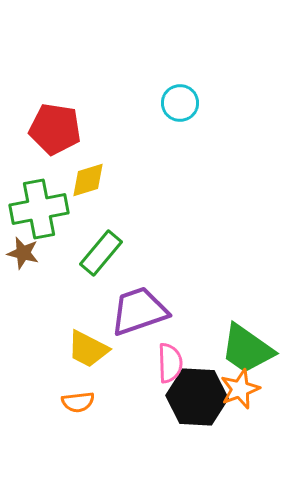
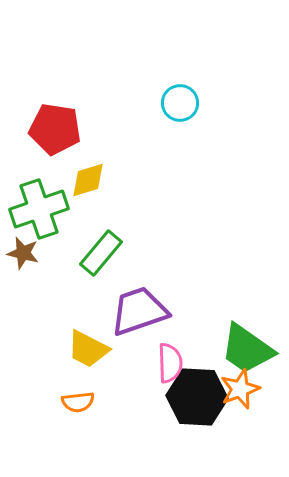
green cross: rotated 8 degrees counterclockwise
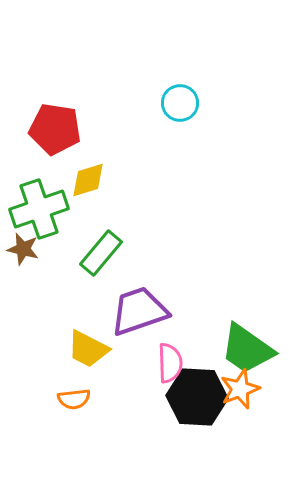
brown star: moved 4 px up
orange semicircle: moved 4 px left, 3 px up
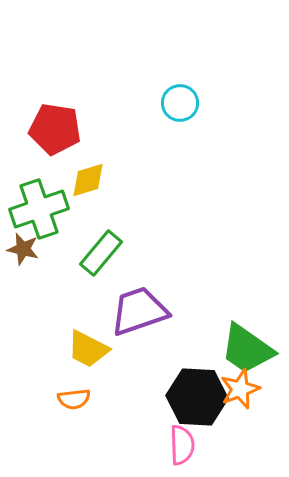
pink semicircle: moved 12 px right, 82 px down
